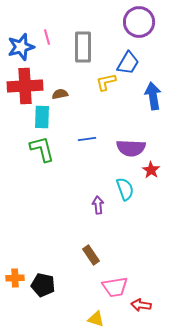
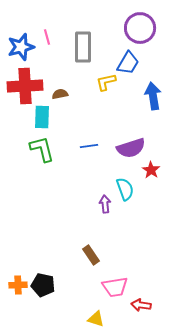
purple circle: moved 1 px right, 6 px down
blue line: moved 2 px right, 7 px down
purple semicircle: rotated 20 degrees counterclockwise
purple arrow: moved 7 px right, 1 px up
orange cross: moved 3 px right, 7 px down
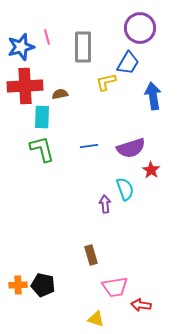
brown rectangle: rotated 18 degrees clockwise
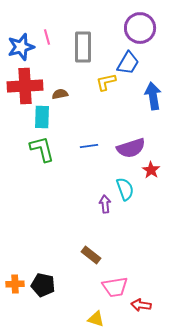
brown rectangle: rotated 36 degrees counterclockwise
orange cross: moved 3 px left, 1 px up
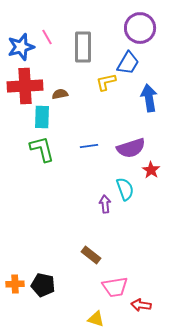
pink line: rotated 14 degrees counterclockwise
blue arrow: moved 4 px left, 2 px down
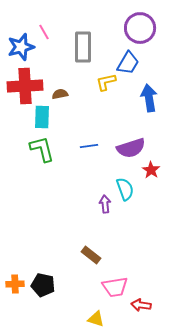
pink line: moved 3 px left, 5 px up
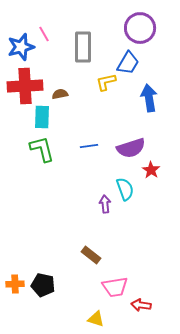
pink line: moved 2 px down
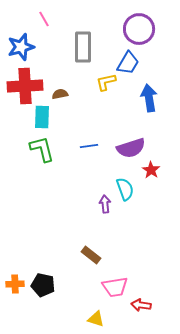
purple circle: moved 1 px left, 1 px down
pink line: moved 15 px up
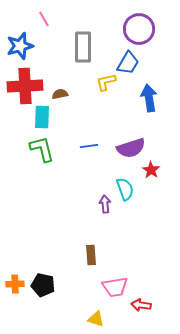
blue star: moved 1 px left, 1 px up
brown rectangle: rotated 48 degrees clockwise
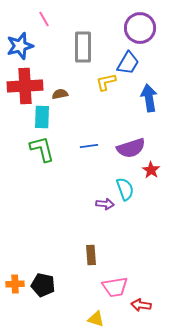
purple circle: moved 1 px right, 1 px up
purple arrow: rotated 102 degrees clockwise
